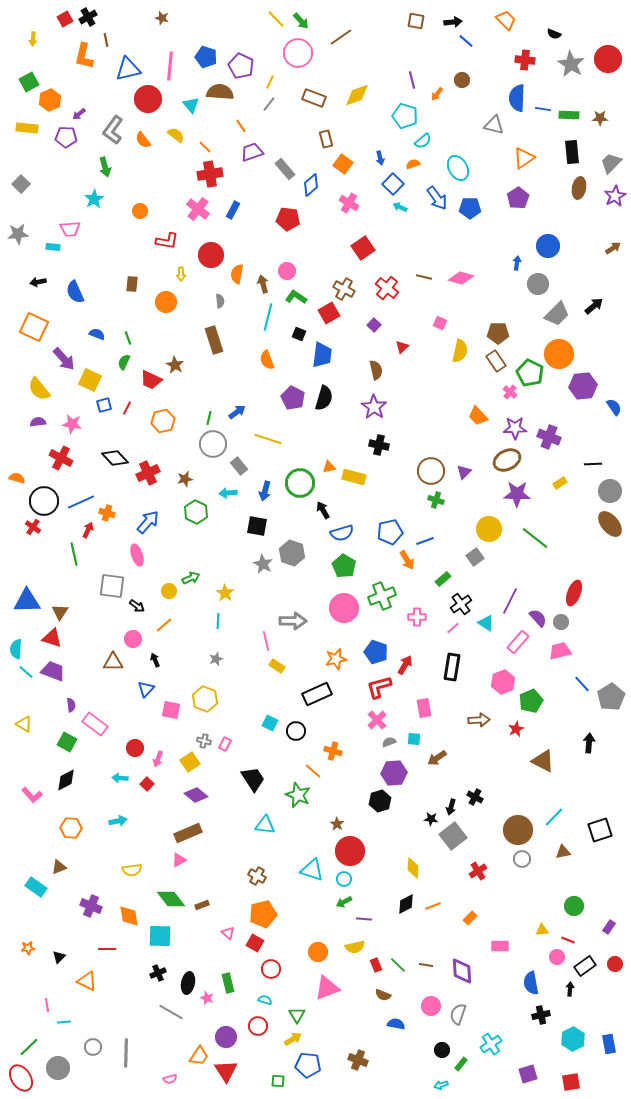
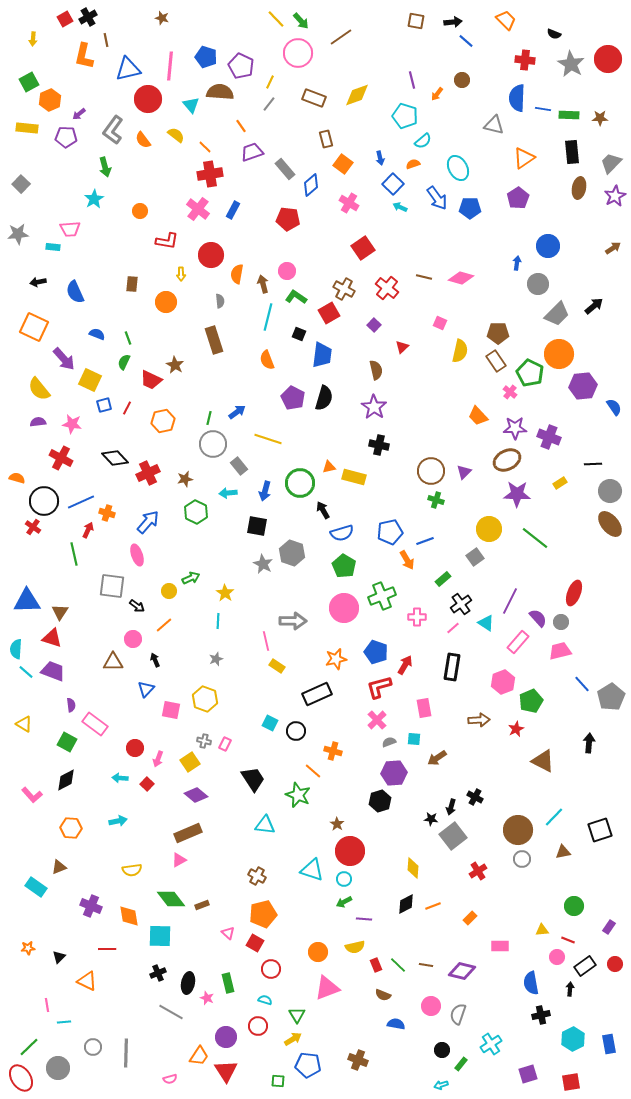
purple diamond at (462, 971): rotated 72 degrees counterclockwise
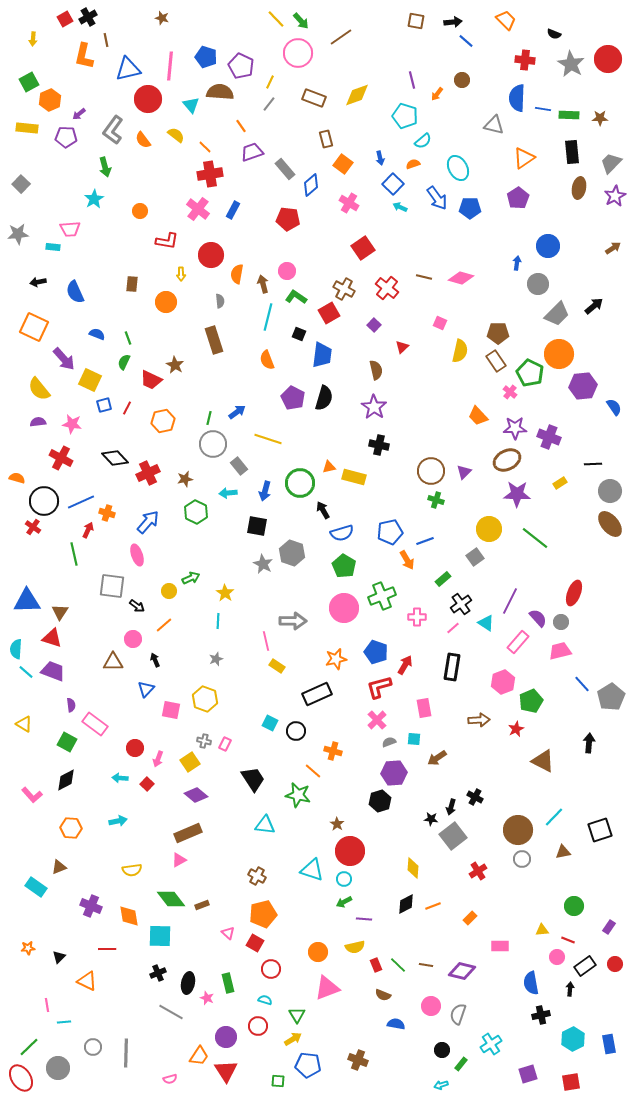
green star at (298, 795): rotated 10 degrees counterclockwise
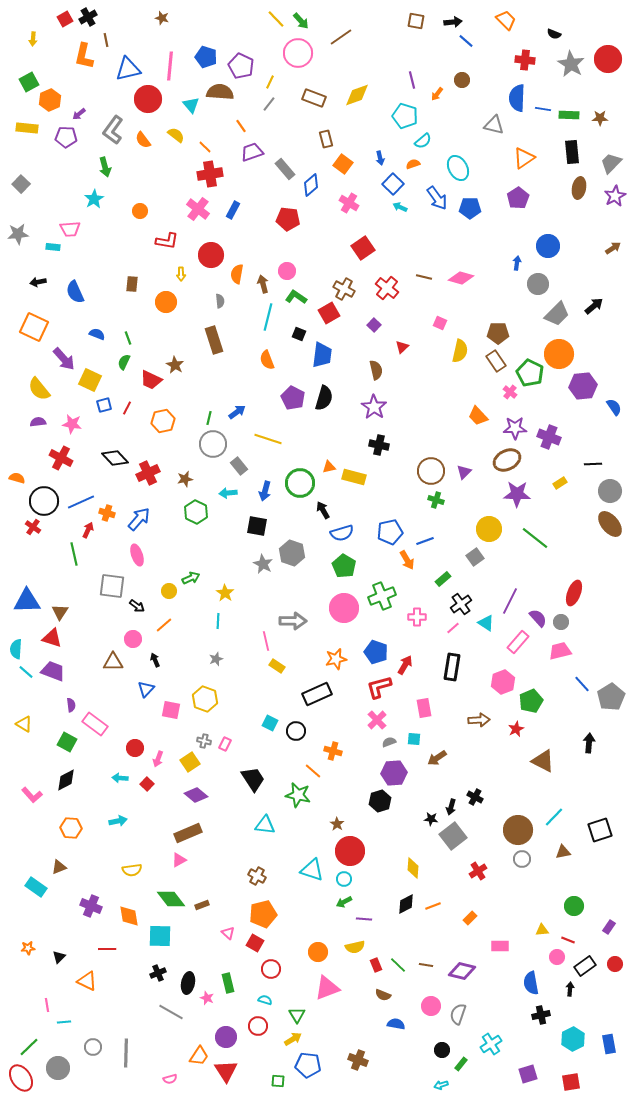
blue arrow at (148, 522): moved 9 px left, 3 px up
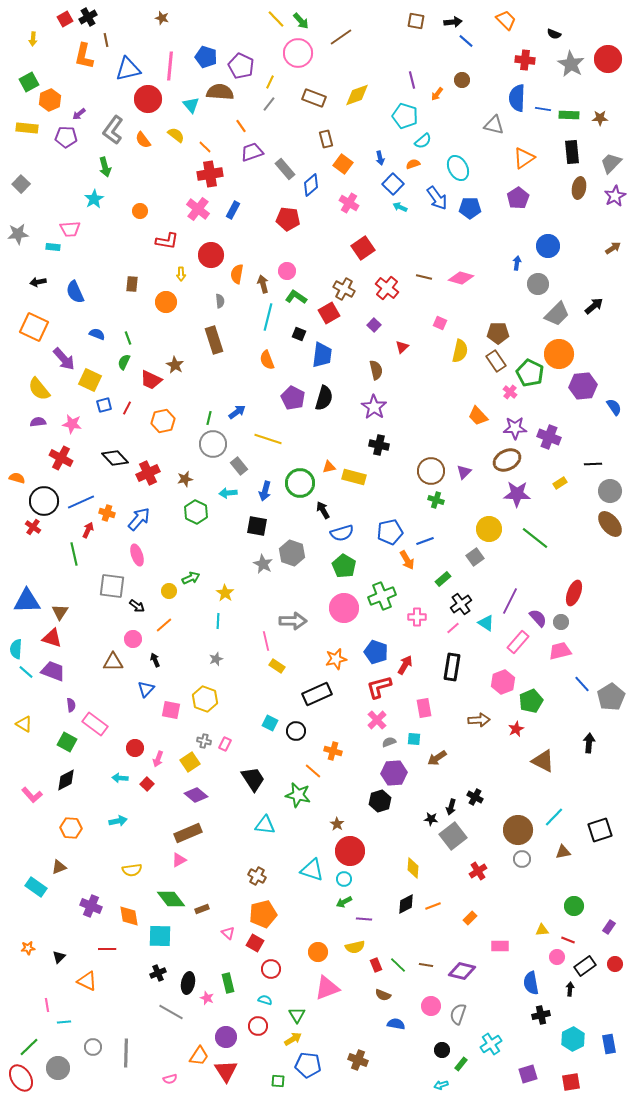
brown rectangle at (202, 905): moved 4 px down
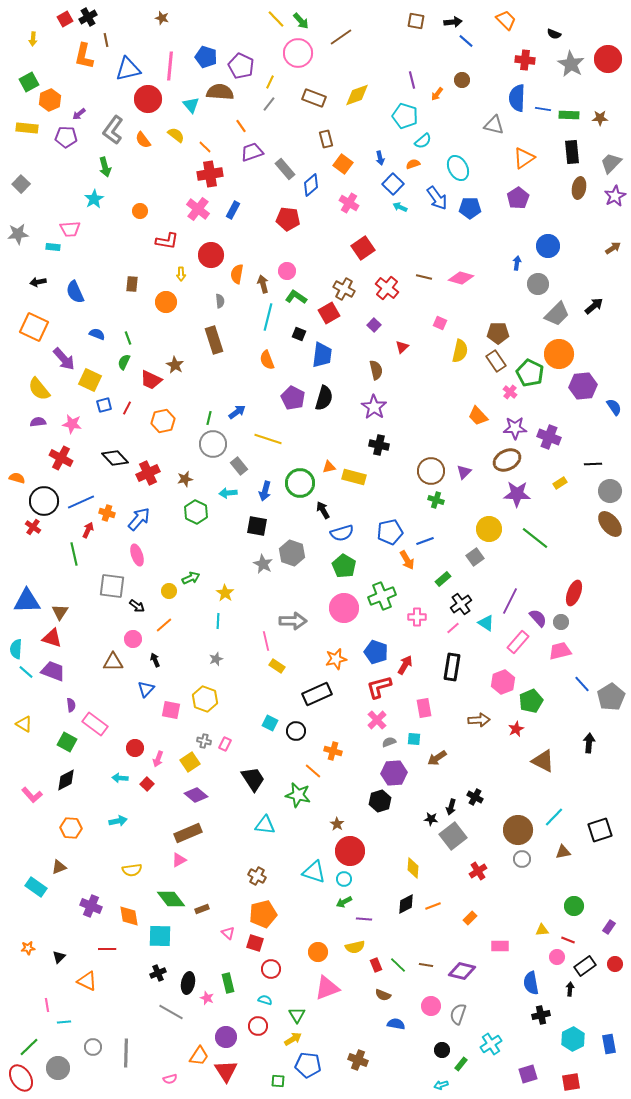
cyan triangle at (312, 870): moved 2 px right, 2 px down
red square at (255, 943): rotated 12 degrees counterclockwise
